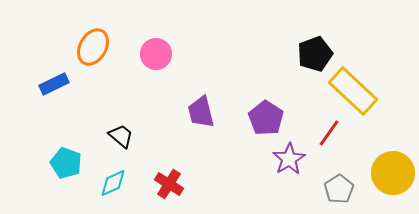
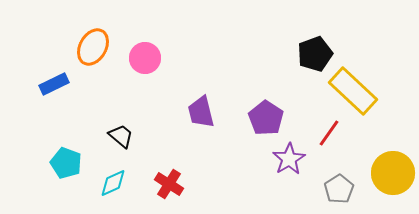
pink circle: moved 11 px left, 4 px down
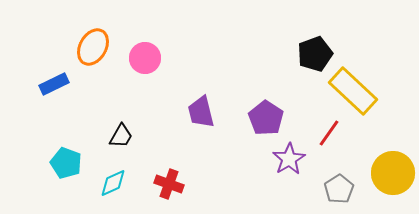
black trapezoid: rotated 80 degrees clockwise
red cross: rotated 12 degrees counterclockwise
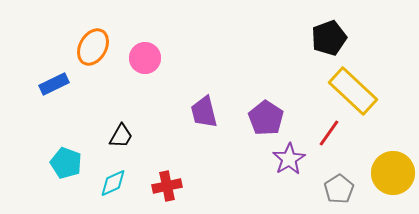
black pentagon: moved 14 px right, 16 px up
purple trapezoid: moved 3 px right
red cross: moved 2 px left, 2 px down; rotated 32 degrees counterclockwise
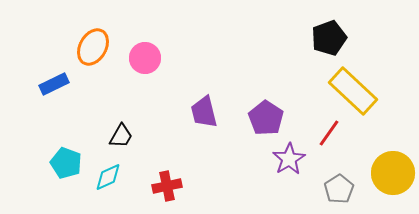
cyan diamond: moved 5 px left, 6 px up
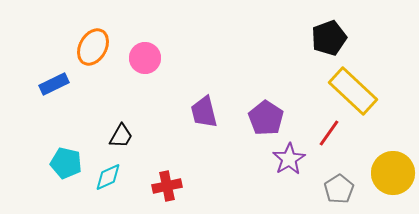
cyan pentagon: rotated 8 degrees counterclockwise
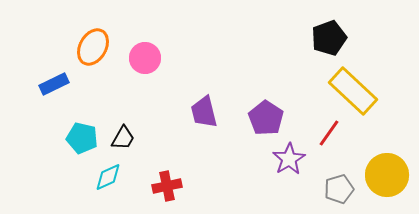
black trapezoid: moved 2 px right, 2 px down
cyan pentagon: moved 16 px right, 25 px up
yellow circle: moved 6 px left, 2 px down
gray pentagon: rotated 16 degrees clockwise
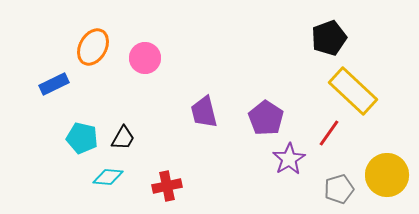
cyan diamond: rotated 28 degrees clockwise
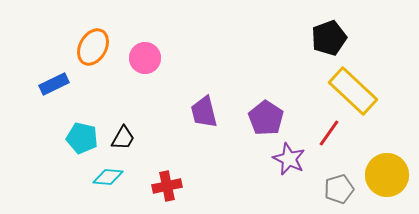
purple star: rotated 16 degrees counterclockwise
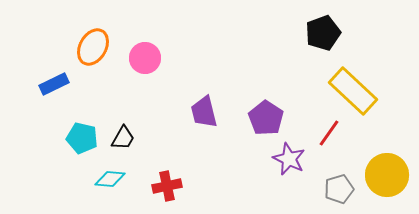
black pentagon: moved 6 px left, 5 px up
cyan diamond: moved 2 px right, 2 px down
